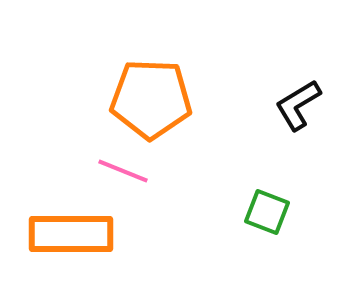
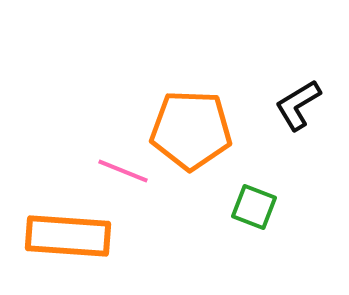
orange pentagon: moved 40 px right, 31 px down
green square: moved 13 px left, 5 px up
orange rectangle: moved 3 px left, 2 px down; rotated 4 degrees clockwise
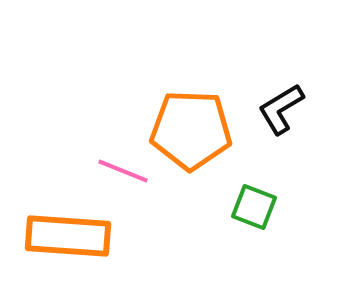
black L-shape: moved 17 px left, 4 px down
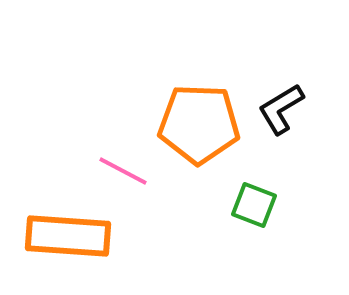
orange pentagon: moved 8 px right, 6 px up
pink line: rotated 6 degrees clockwise
green square: moved 2 px up
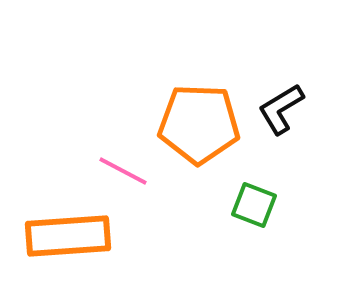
orange rectangle: rotated 8 degrees counterclockwise
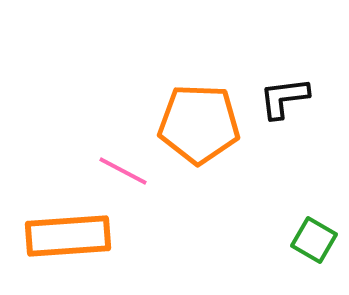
black L-shape: moved 3 px right, 11 px up; rotated 24 degrees clockwise
green square: moved 60 px right, 35 px down; rotated 9 degrees clockwise
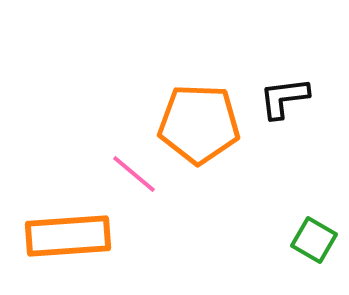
pink line: moved 11 px right, 3 px down; rotated 12 degrees clockwise
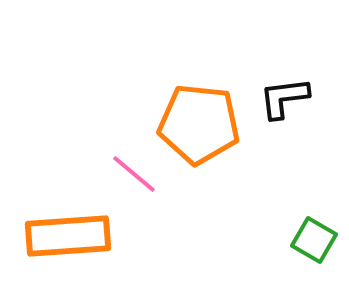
orange pentagon: rotated 4 degrees clockwise
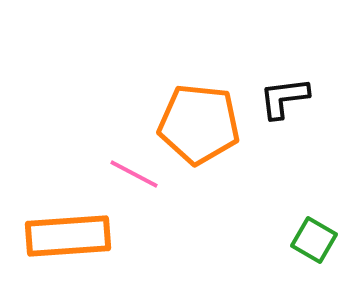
pink line: rotated 12 degrees counterclockwise
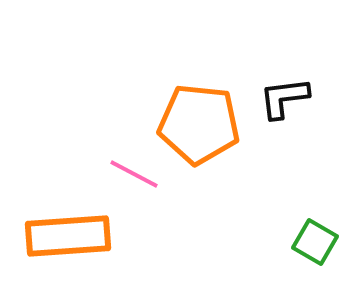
green square: moved 1 px right, 2 px down
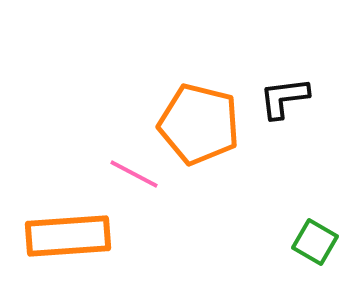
orange pentagon: rotated 8 degrees clockwise
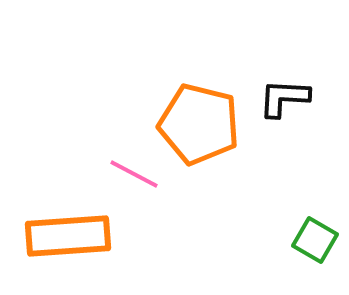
black L-shape: rotated 10 degrees clockwise
green square: moved 2 px up
